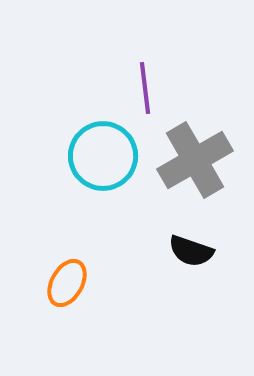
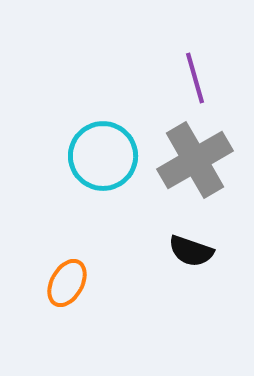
purple line: moved 50 px right, 10 px up; rotated 9 degrees counterclockwise
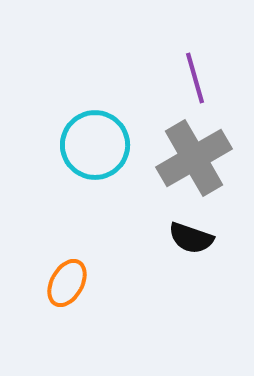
cyan circle: moved 8 px left, 11 px up
gray cross: moved 1 px left, 2 px up
black semicircle: moved 13 px up
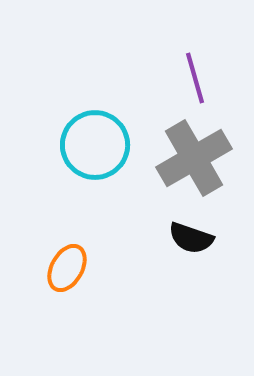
orange ellipse: moved 15 px up
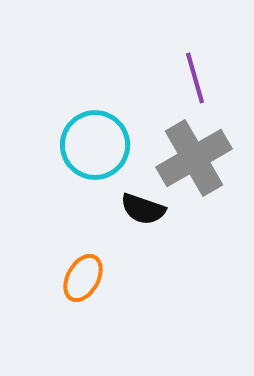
black semicircle: moved 48 px left, 29 px up
orange ellipse: moved 16 px right, 10 px down
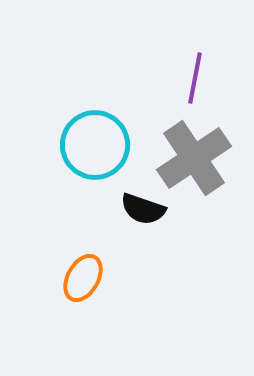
purple line: rotated 27 degrees clockwise
gray cross: rotated 4 degrees counterclockwise
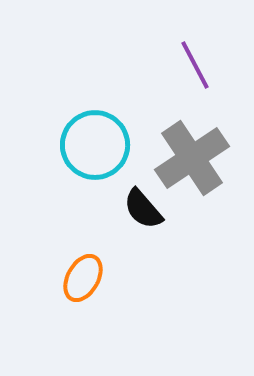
purple line: moved 13 px up; rotated 39 degrees counterclockwise
gray cross: moved 2 px left
black semicircle: rotated 30 degrees clockwise
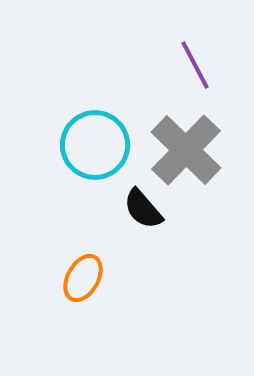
gray cross: moved 6 px left, 8 px up; rotated 12 degrees counterclockwise
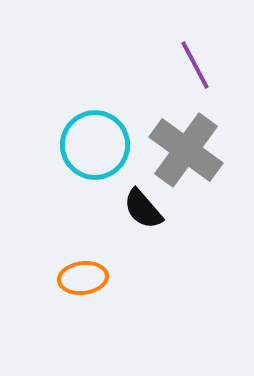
gray cross: rotated 8 degrees counterclockwise
orange ellipse: rotated 54 degrees clockwise
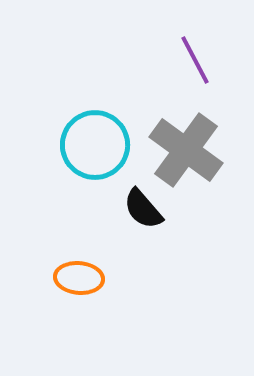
purple line: moved 5 px up
orange ellipse: moved 4 px left; rotated 12 degrees clockwise
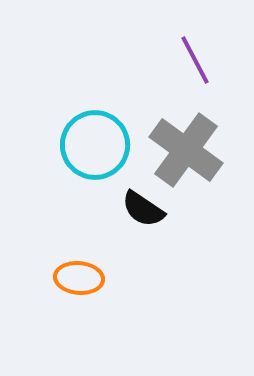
black semicircle: rotated 15 degrees counterclockwise
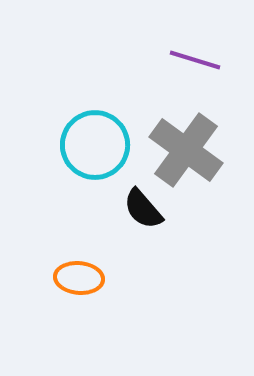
purple line: rotated 45 degrees counterclockwise
black semicircle: rotated 15 degrees clockwise
